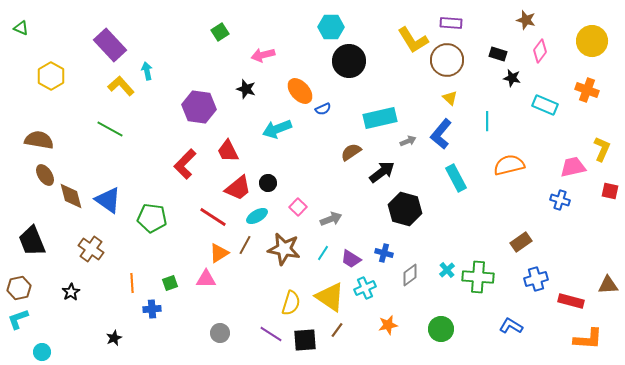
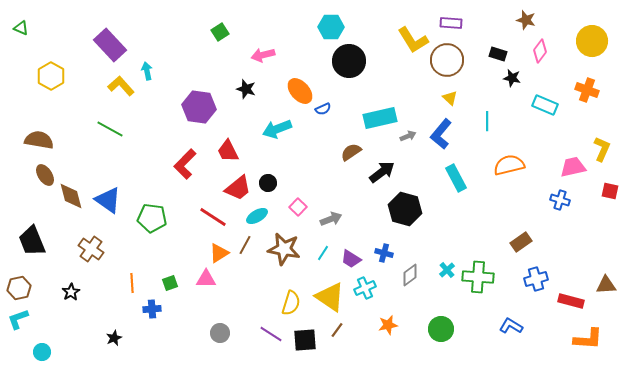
gray arrow at (408, 141): moved 5 px up
brown triangle at (608, 285): moved 2 px left
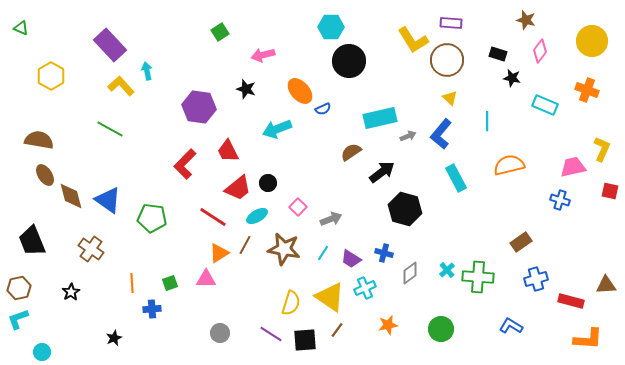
gray diamond at (410, 275): moved 2 px up
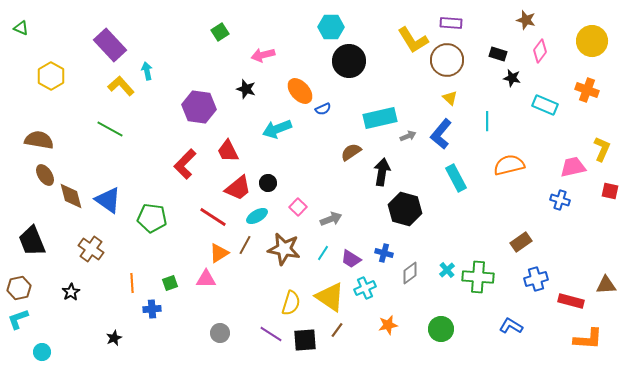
black arrow at (382, 172): rotated 44 degrees counterclockwise
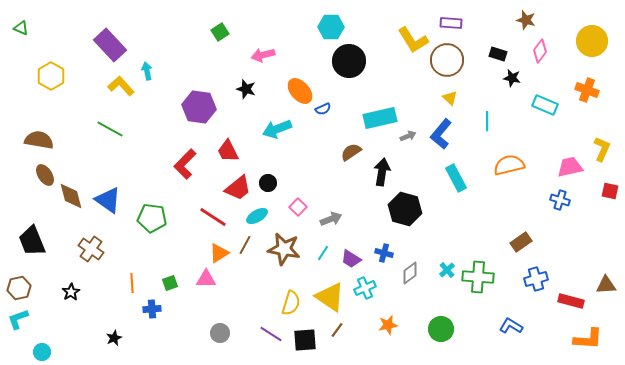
pink trapezoid at (573, 167): moved 3 px left
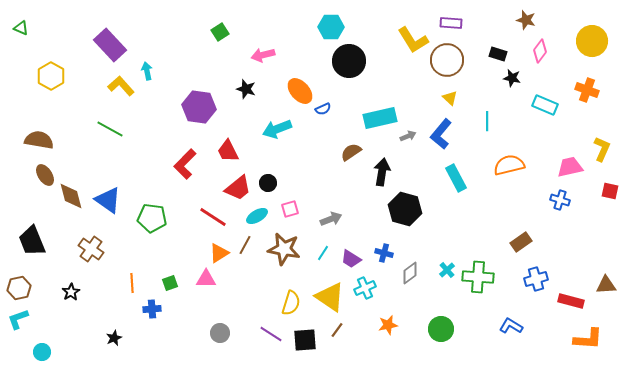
pink square at (298, 207): moved 8 px left, 2 px down; rotated 30 degrees clockwise
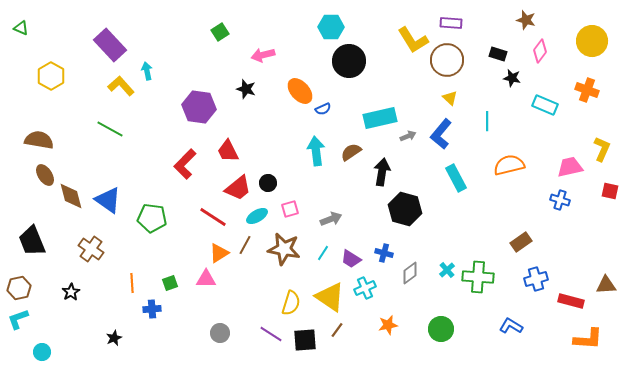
cyan arrow at (277, 129): moved 39 px right, 22 px down; rotated 104 degrees clockwise
